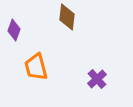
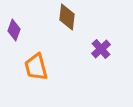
purple cross: moved 4 px right, 30 px up
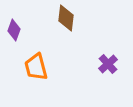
brown diamond: moved 1 px left, 1 px down
purple cross: moved 7 px right, 15 px down
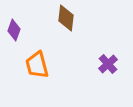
orange trapezoid: moved 1 px right, 2 px up
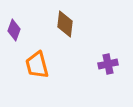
brown diamond: moved 1 px left, 6 px down
purple cross: rotated 30 degrees clockwise
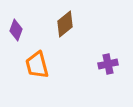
brown diamond: rotated 44 degrees clockwise
purple diamond: moved 2 px right
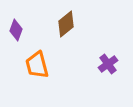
brown diamond: moved 1 px right
purple cross: rotated 24 degrees counterclockwise
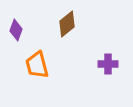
brown diamond: moved 1 px right
purple cross: rotated 36 degrees clockwise
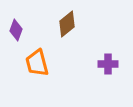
orange trapezoid: moved 2 px up
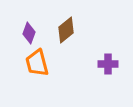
brown diamond: moved 1 px left, 6 px down
purple diamond: moved 13 px right, 3 px down
